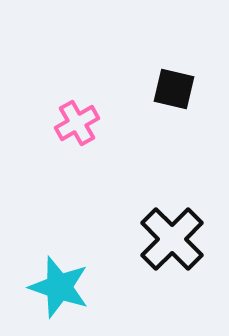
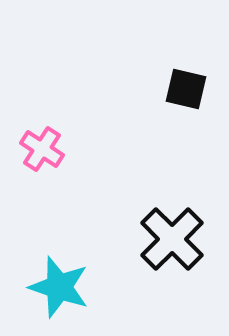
black square: moved 12 px right
pink cross: moved 35 px left, 26 px down; rotated 27 degrees counterclockwise
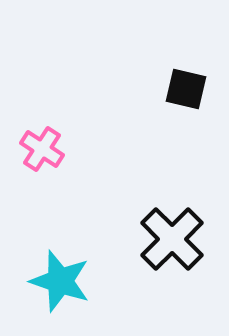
cyan star: moved 1 px right, 6 px up
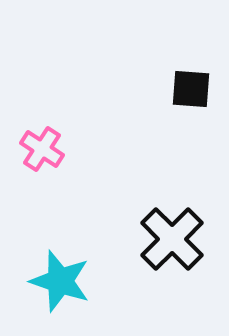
black square: moved 5 px right; rotated 9 degrees counterclockwise
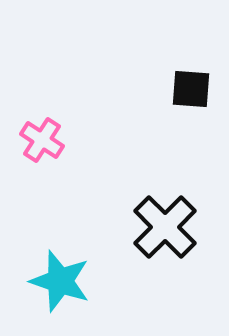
pink cross: moved 9 px up
black cross: moved 7 px left, 12 px up
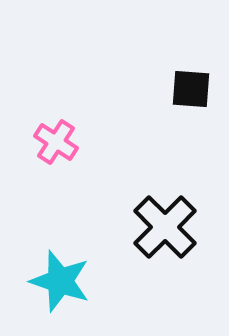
pink cross: moved 14 px right, 2 px down
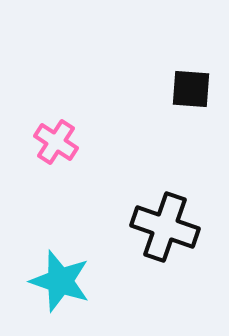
black cross: rotated 26 degrees counterclockwise
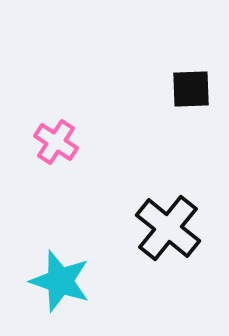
black square: rotated 6 degrees counterclockwise
black cross: moved 3 px right, 1 px down; rotated 20 degrees clockwise
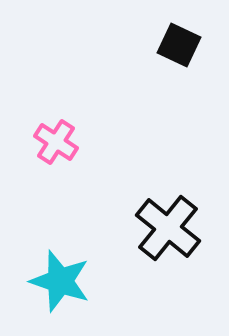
black square: moved 12 px left, 44 px up; rotated 27 degrees clockwise
